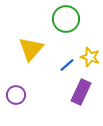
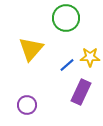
green circle: moved 1 px up
yellow star: rotated 18 degrees counterclockwise
purple circle: moved 11 px right, 10 px down
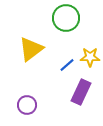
yellow triangle: rotated 12 degrees clockwise
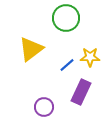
purple circle: moved 17 px right, 2 px down
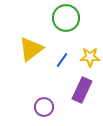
blue line: moved 5 px left, 5 px up; rotated 14 degrees counterclockwise
purple rectangle: moved 1 px right, 2 px up
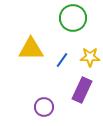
green circle: moved 7 px right
yellow triangle: rotated 36 degrees clockwise
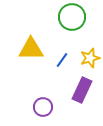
green circle: moved 1 px left, 1 px up
yellow star: moved 1 px down; rotated 18 degrees counterclockwise
purple circle: moved 1 px left
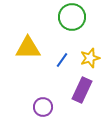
yellow triangle: moved 3 px left, 1 px up
